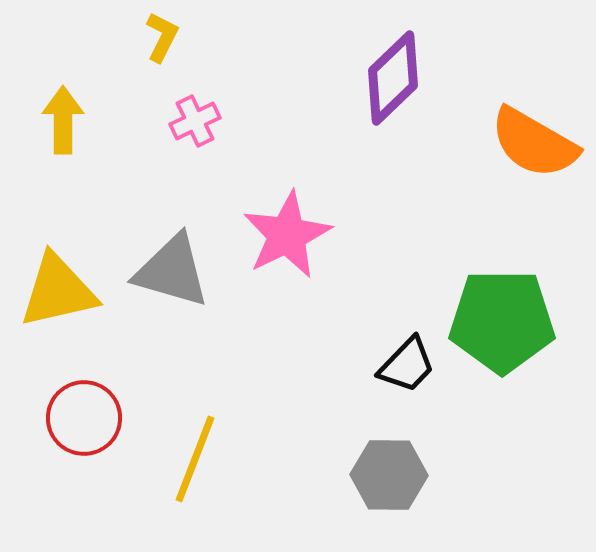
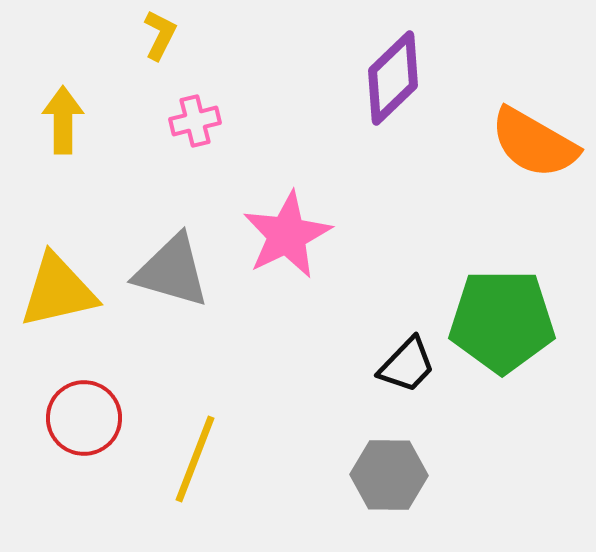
yellow L-shape: moved 2 px left, 2 px up
pink cross: rotated 12 degrees clockwise
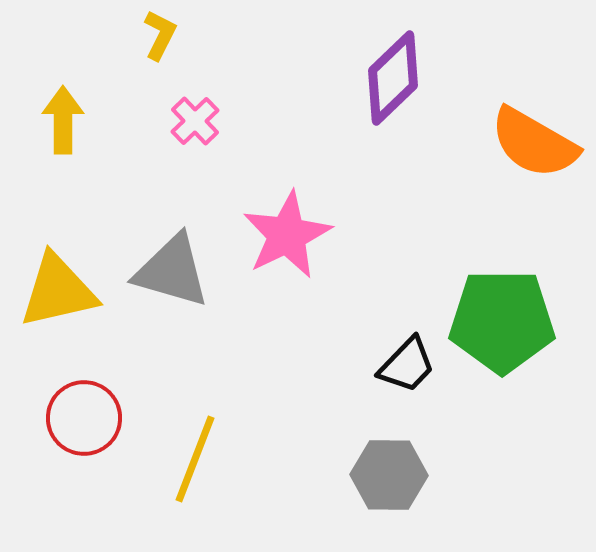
pink cross: rotated 30 degrees counterclockwise
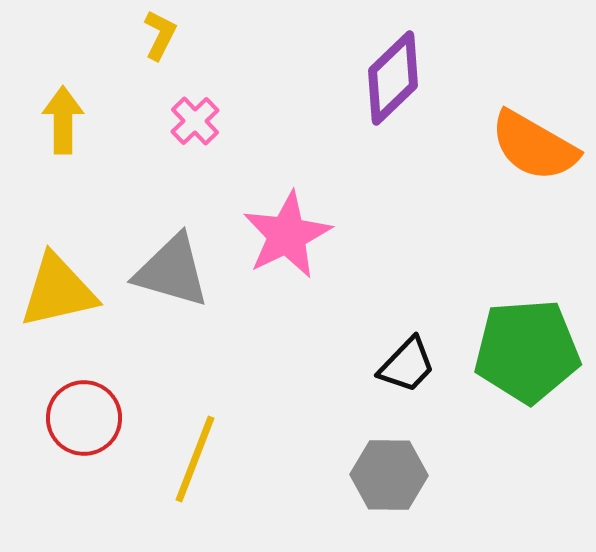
orange semicircle: moved 3 px down
green pentagon: moved 25 px right, 30 px down; rotated 4 degrees counterclockwise
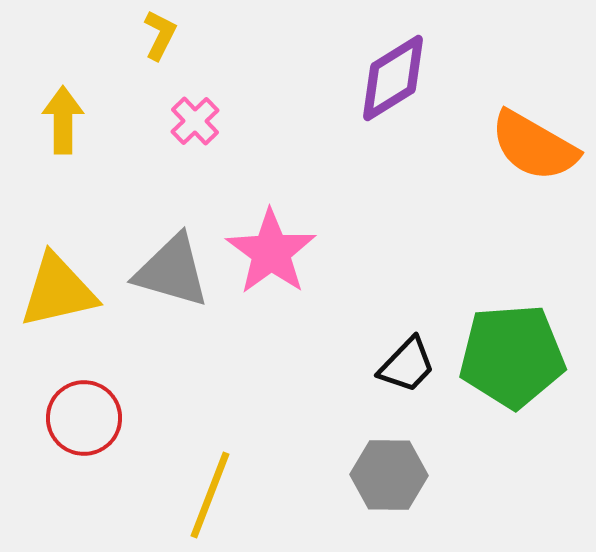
purple diamond: rotated 12 degrees clockwise
pink star: moved 16 px left, 17 px down; rotated 10 degrees counterclockwise
green pentagon: moved 15 px left, 5 px down
yellow line: moved 15 px right, 36 px down
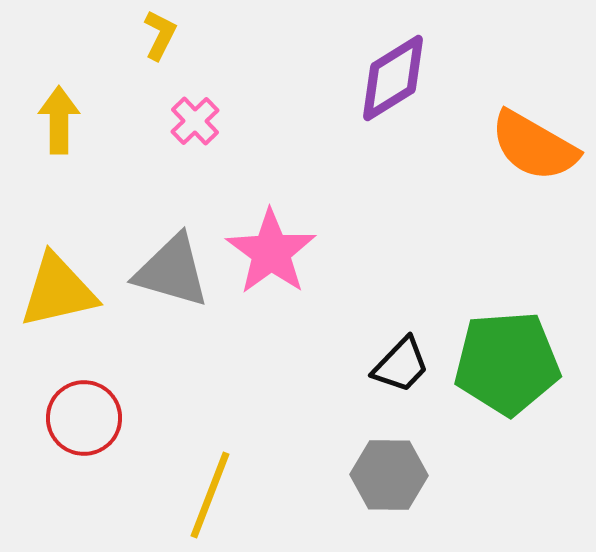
yellow arrow: moved 4 px left
green pentagon: moved 5 px left, 7 px down
black trapezoid: moved 6 px left
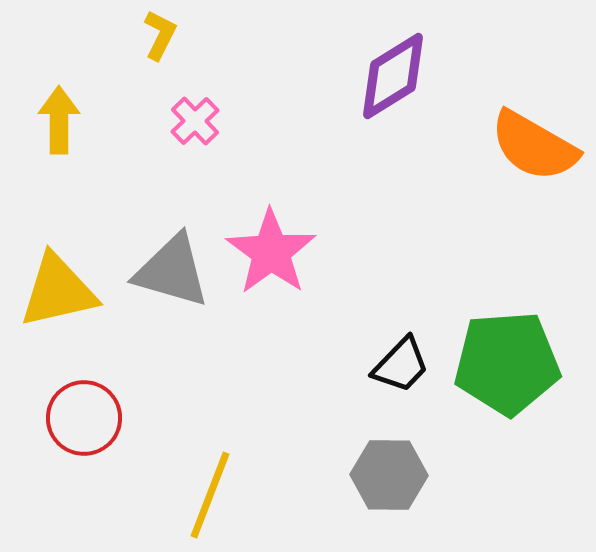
purple diamond: moved 2 px up
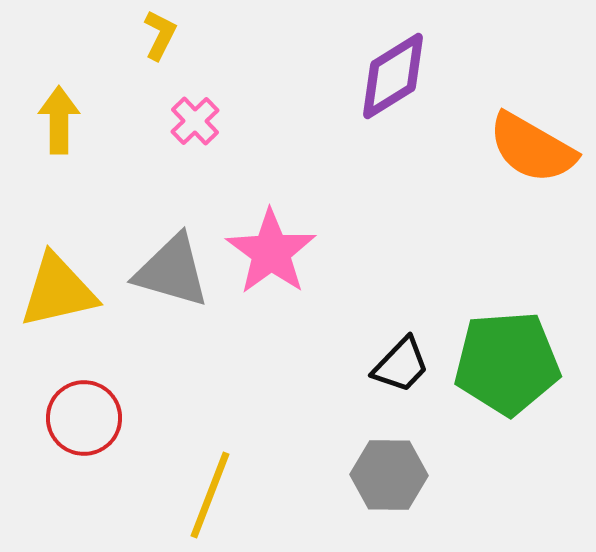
orange semicircle: moved 2 px left, 2 px down
